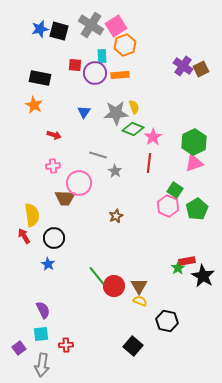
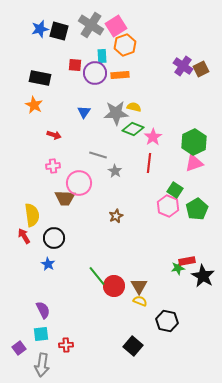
yellow semicircle at (134, 107): rotated 56 degrees counterclockwise
green star at (178, 268): rotated 24 degrees clockwise
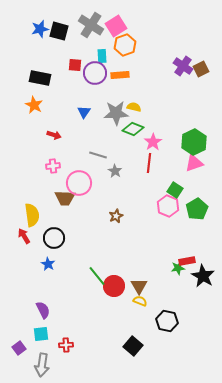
pink star at (153, 137): moved 5 px down
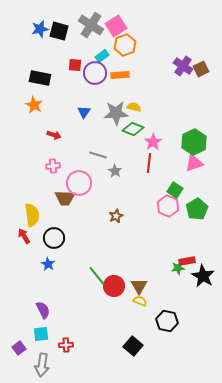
cyan rectangle at (102, 56): rotated 56 degrees clockwise
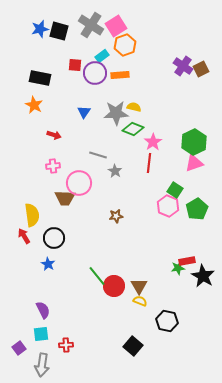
brown star at (116, 216): rotated 16 degrees clockwise
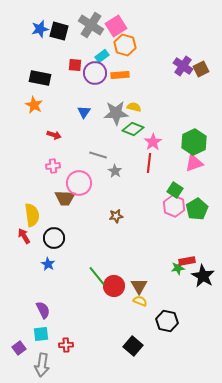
orange hexagon at (125, 45): rotated 25 degrees counterclockwise
pink hexagon at (168, 206): moved 6 px right
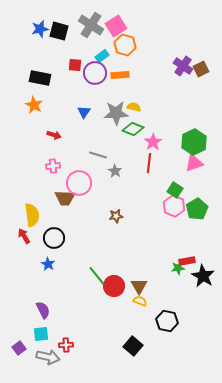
gray arrow at (42, 365): moved 6 px right, 8 px up; rotated 85 degrees counterclockwise
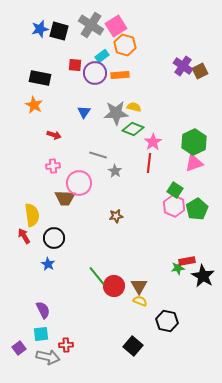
brown square at (201, 69): moved 1 px left, 2 px down
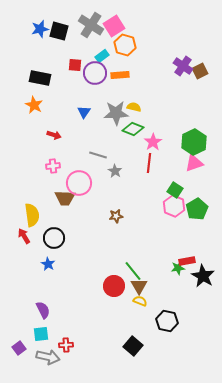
pink square at (116, 26): moved 2 px left
green line at (97, 276): moved 36 px right, 5 px up
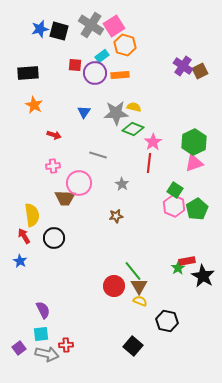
black rectangle at (40, 78): moved 12 px left, 5 px up; rotated 15 degrees counterclockwise
gray star at (115, 171): moved 7 px right, 13 px down
blue star at (48, 264): moved 28 px left, 3 px up
green star at (178, 268): rotated 24 degrees counterclockwise
gray arrow at (48, 357): moved 1 px left, 3 px up
